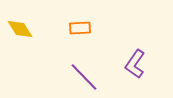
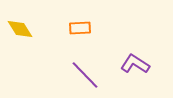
purple L-shape: rotated 88 degrees clockwise
purple line: moved 1 px right, 2 px up
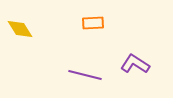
orange rectangle: moved 13 px right, 5 px up
purple line: rotated 32 degrees counterclockwise
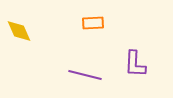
yellow diamond: moved 1 px left, 2 px down; rotated 8 degrees clockwise
purple L-shape: rotated 120 degrees counterclockwise
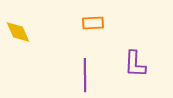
yellow diamond: moved 1 px left, 1 px down
purple line: rotated 76 degrees clockwise
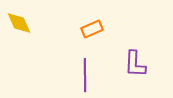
orange rectangle: moved 1 px left, 6 px down; rotated 20 degrees counterclockwise
yellow diamond: moved 1 px right, 9 px up
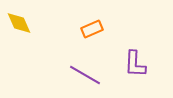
purple line: rotated 60 degrees counterclockwise
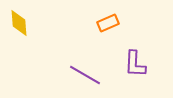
yellow diamond: rotated 20 degrees clockwise
orange rectangle: moved 16 px right, 6 px up
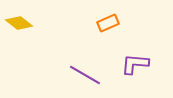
yellow diamond: rotated 48 degrees counterclockwise
purple L-shape: rotated 92 degrees clockwise
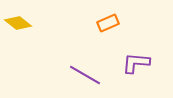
yellow diamond: moved 1 px left
purple L-shape: moved 1 px right, 1 px up
